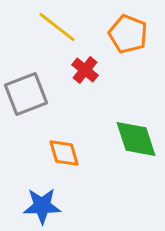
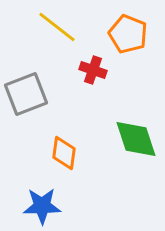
red cross: moved 8 px right; rotated 20 degrees counterclockwise
orange diamond: rotated 24 degrees clockwise
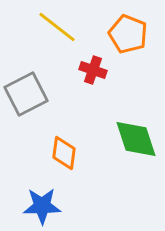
gray square: rotated 6 degrees counterclockwise
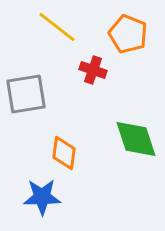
gray square: rotated 18 degrees clockwise
blue star: moved 9 px up
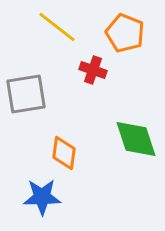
orange pentagon: moved 3 px left, 1 px up
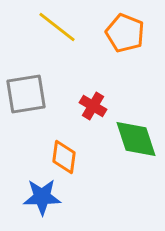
red cross: moved 36 px down; rotated 12 degrees clockwise
orange diamond: moved 4 px down
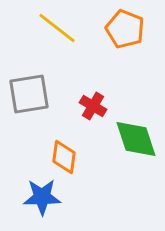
yellow line: moved 1 px down
orange pentagon: moved 4 px up
gray square: moved 3 px right
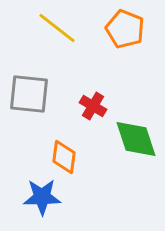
gray square: rotated 15 degrees clockwise
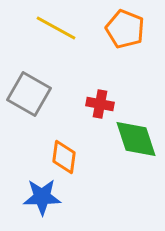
yellow line: moved 1 px left; rotated 9 degrees counterclockwise
gray square: rotated 24 degrees clockwise
red cross: moved 7 px right, 2 px up; rotated 20 degrees counterclockwise
